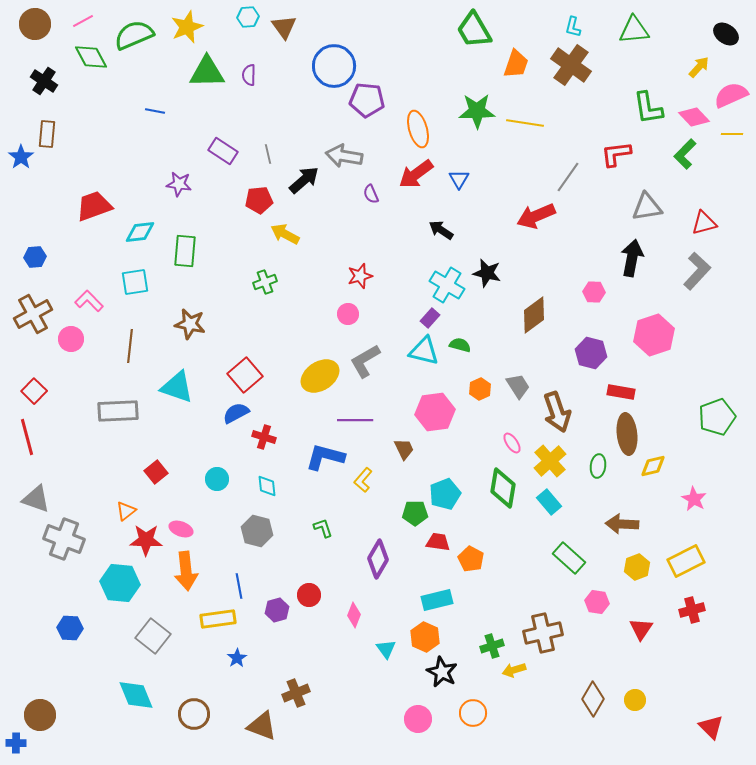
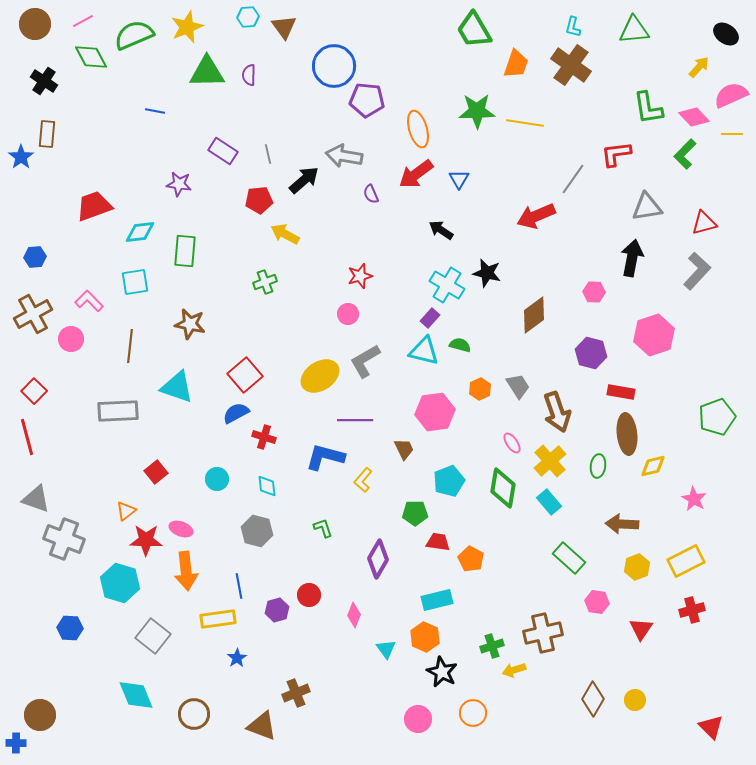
gray line at (568, 177): moved 5 px right, 2 px down
cyan pentagon at (445, 494): moved 4 px right, 13 px up
cyan hexagon at (120, 583): rotated 12 degrees clockwise
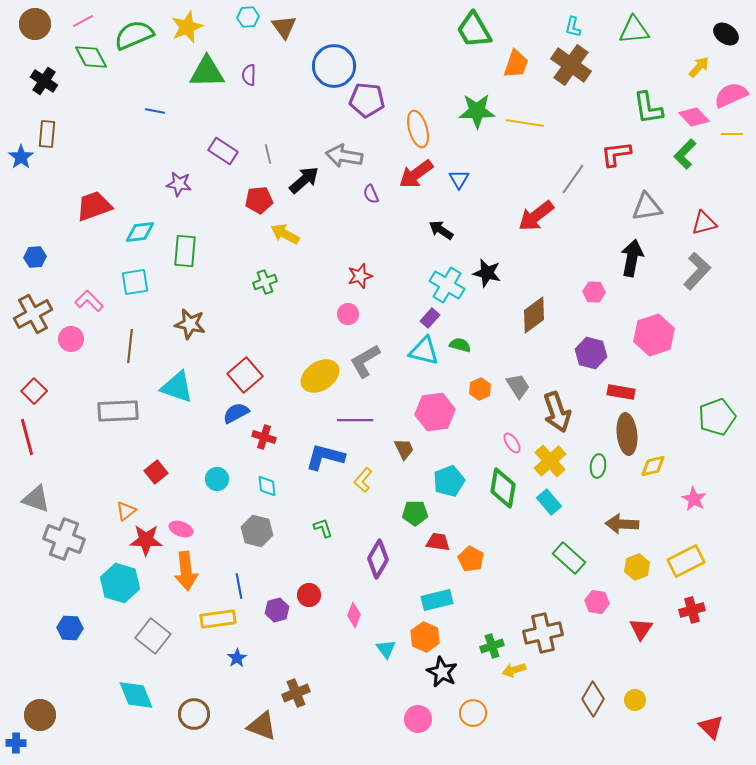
red arrow at (536, 216): rotated 15 degrees counterclockwise
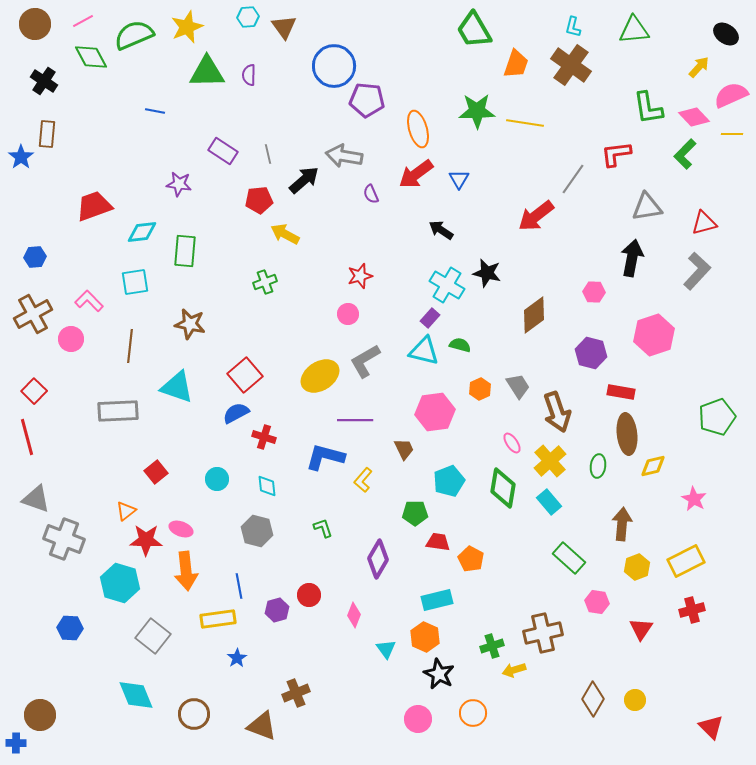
cyan diamond at (140, 232): moved 2 px right
brown arrow at (622, 524): rotated 92 degrees clockwise
black star at (442, 672): moved 3 px left, 2 px down
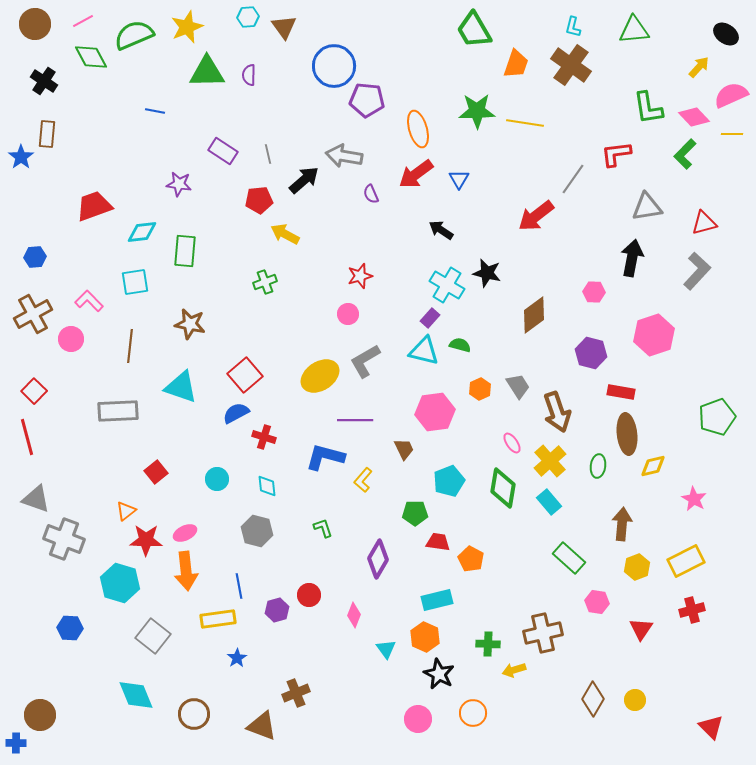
cyan triangle at (177, 387): moved 4 px right
pink ellipse at (181, 529): moved 4 px right, 4 px down; rotated 45 degrees counterclockwise
green cross at (492, 646): moved 4 px left, 2 px up; rotated 20 degrees clockwise
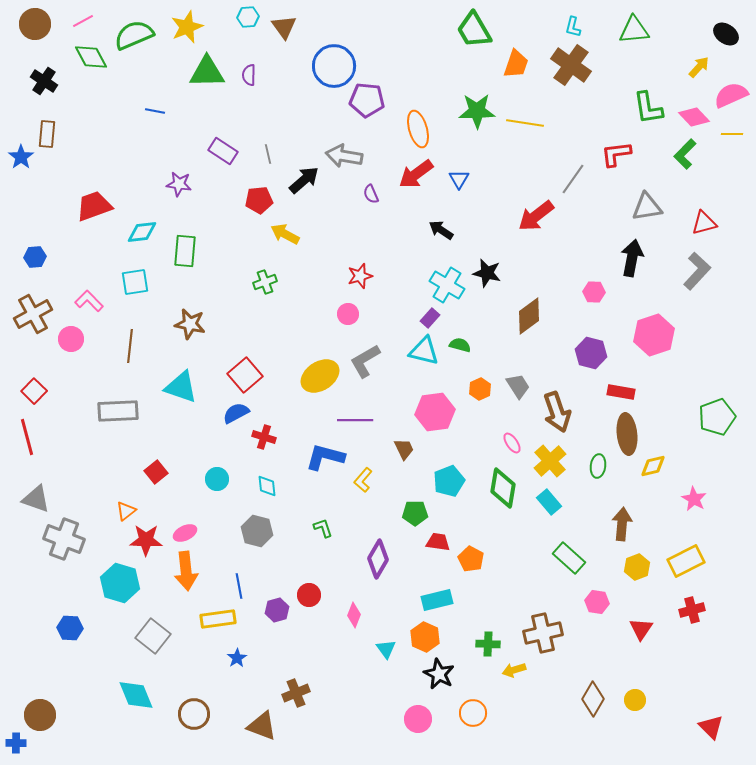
brown diamond at (534, 315): moved 5 px left, 1 px down
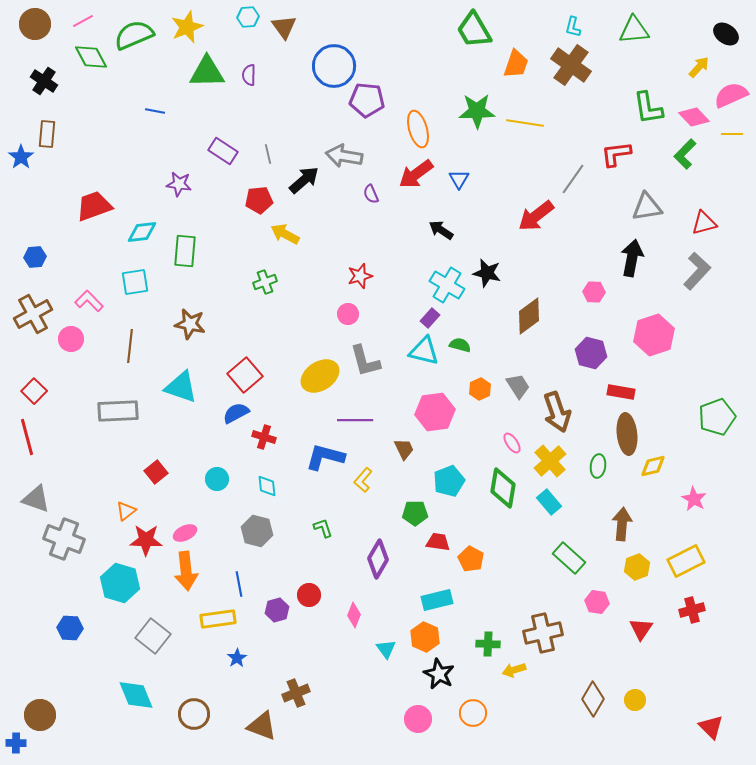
gray L-shape at (365, 361): rotated 75 degrees counterclockwise
blue line at (239, 586): moved 2 px up
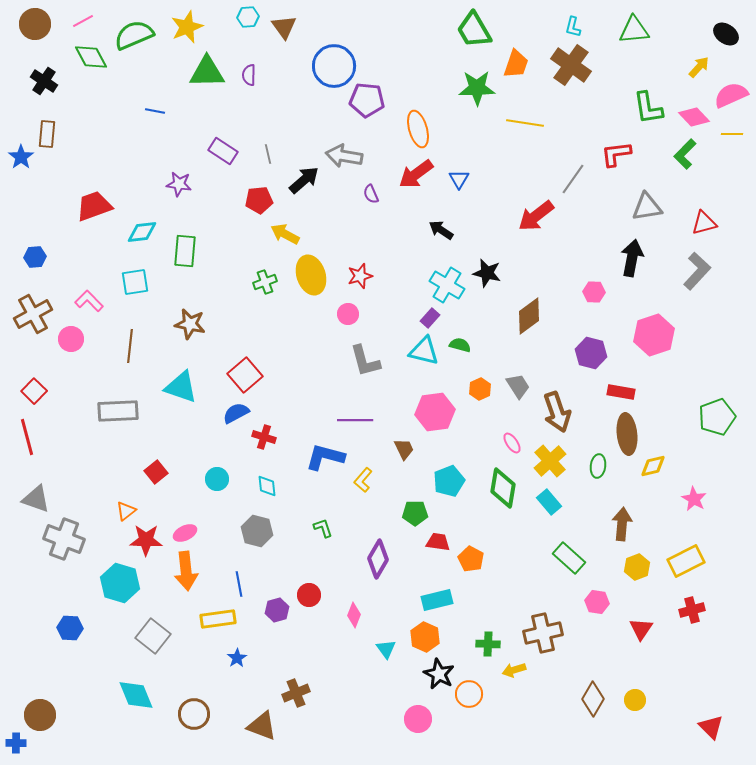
green star at (477, 111): moved 23 px up
yellow ellipse at (320, 376): moved 9 px left, 101 px up; rotated 75 degrees counterclockwise
orange circle at (473, 713): moved 4 px left, 19 px up
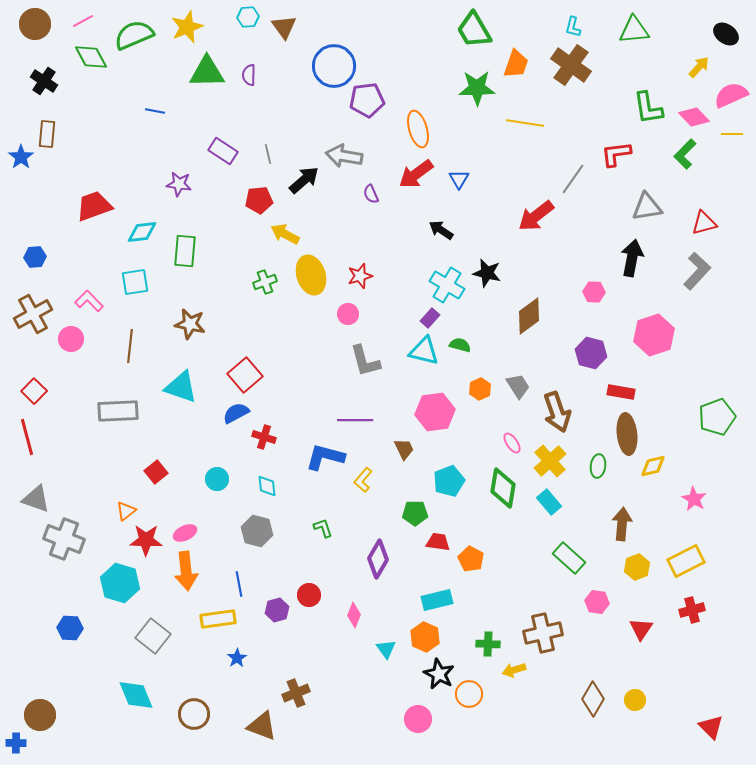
purple pentagon at (367, 100): rotated 12 degrees counterclockwise
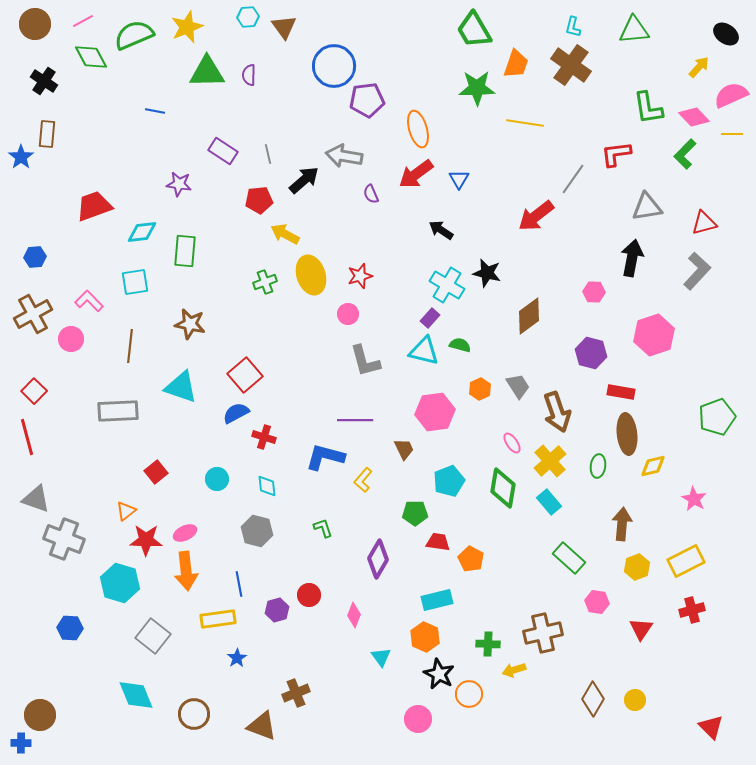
cyan triangle at (386, 649): moved 5 px left, 8 px down
blue cross at (16, 743): moved 5 px right
